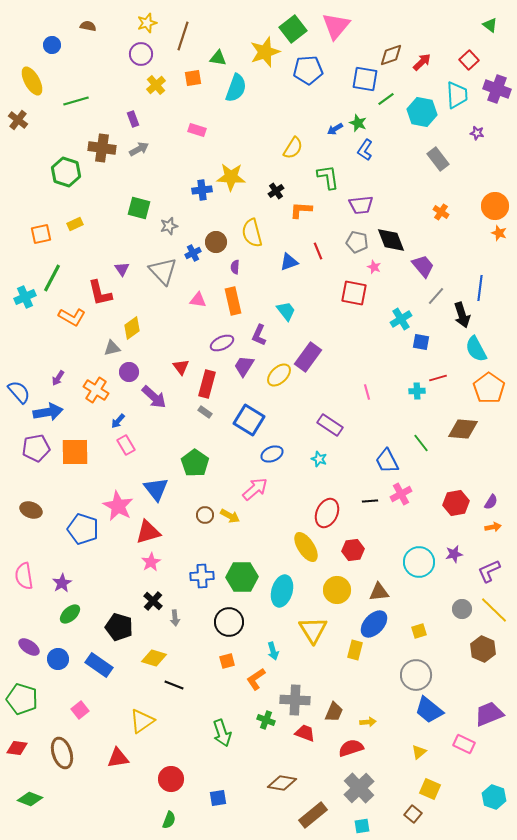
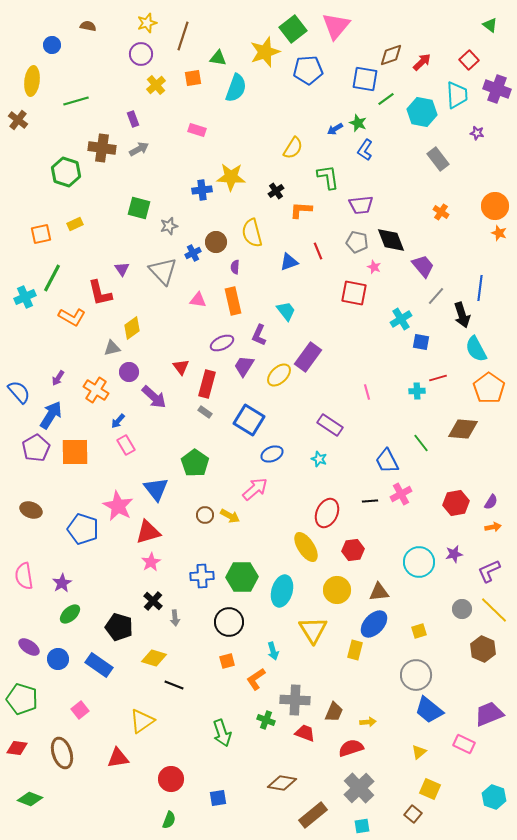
yellow ellipse at (32, 81): rotated 36 degrees clockwise
blue arrow at (48, 412): moved 3 px right, 3 px down; rotated 48 degrees counterclockwise
purple pentagon at (36, 448): rotated 20 degrees counterclockwise
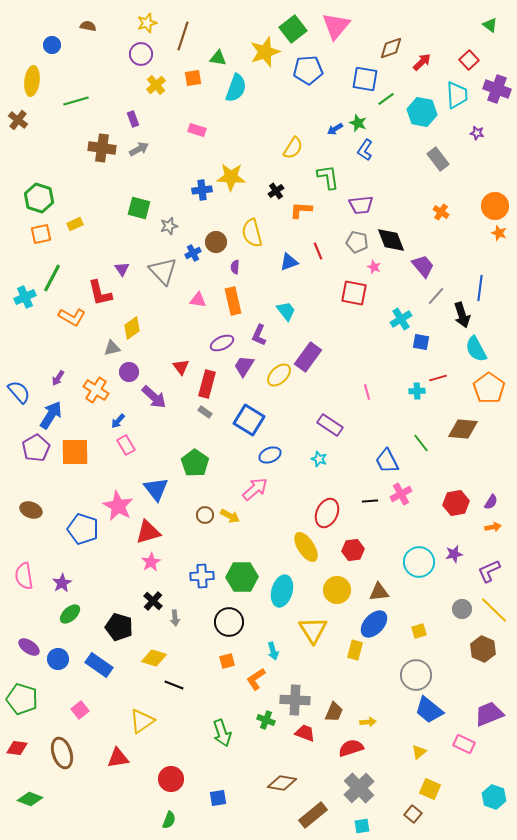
brown diamond at (391, 55): moved 7 px up
green hexagon at (66, 172): moved 27 px left, 26 px down
blue ellipse at (272, 454): moved 2 px left, 1 px down
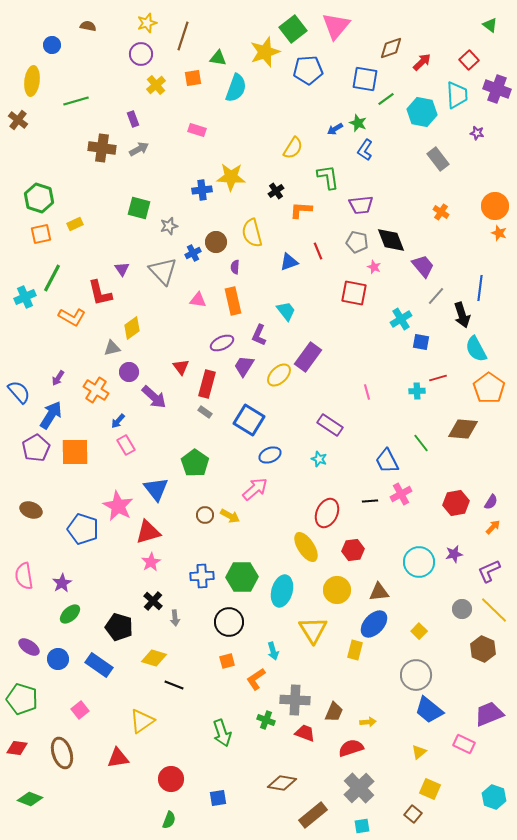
orange arrow at (493, 527): rotated 35 degrees counterclockwise
yellow square at (419, 631): rotated 28 degrees counterclockwise
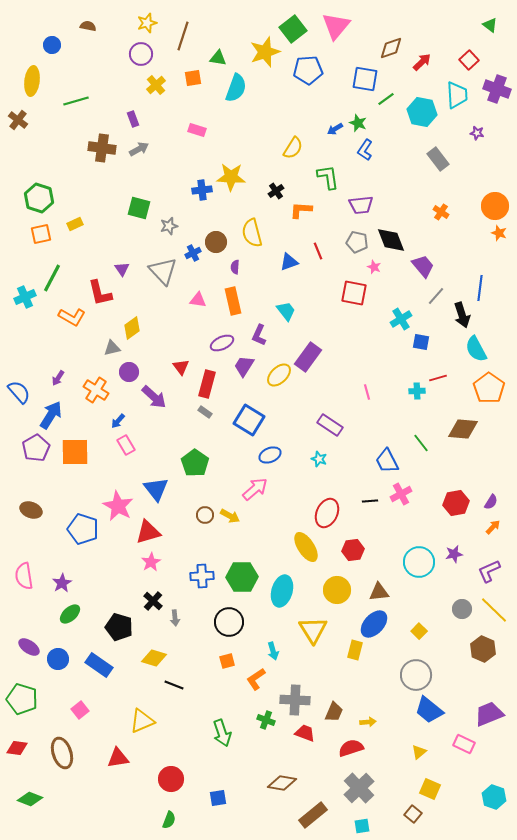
yellow triangle at (142, 721): rotated 12 degrees clockwise
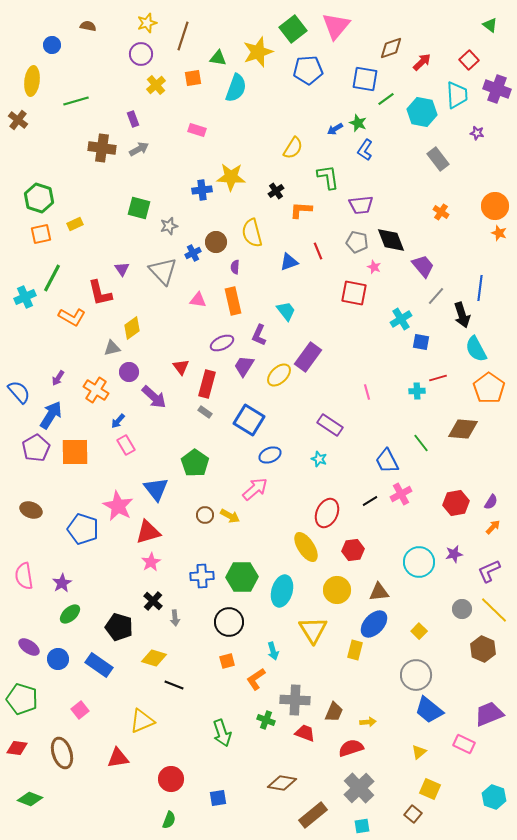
yellow star at (265, 52): moved 7 px left
black line at (370, 501): rotated 28 degrees counterclockwise
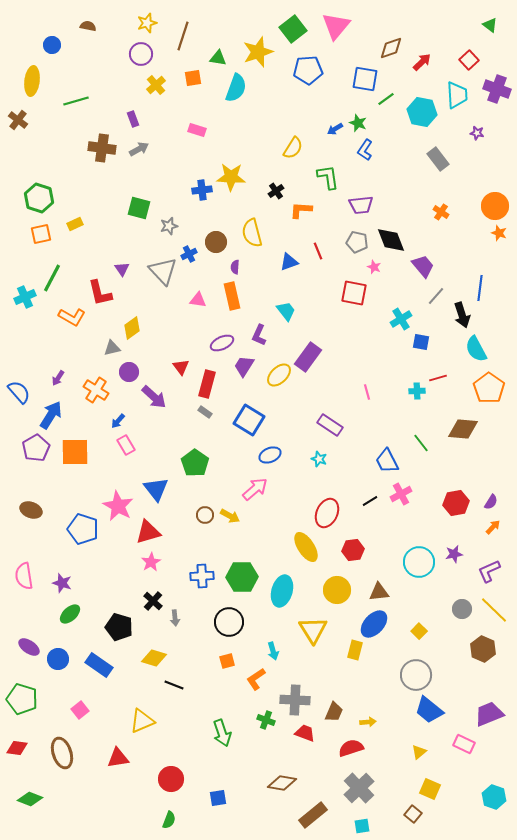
blue cross at (193, 253): moved 4 px left, 1 px down
orange rectangle at (233, 301): moved 1 px left, 5 px up
purple star at (62, 583): rotated 24 degrees counterclockwise
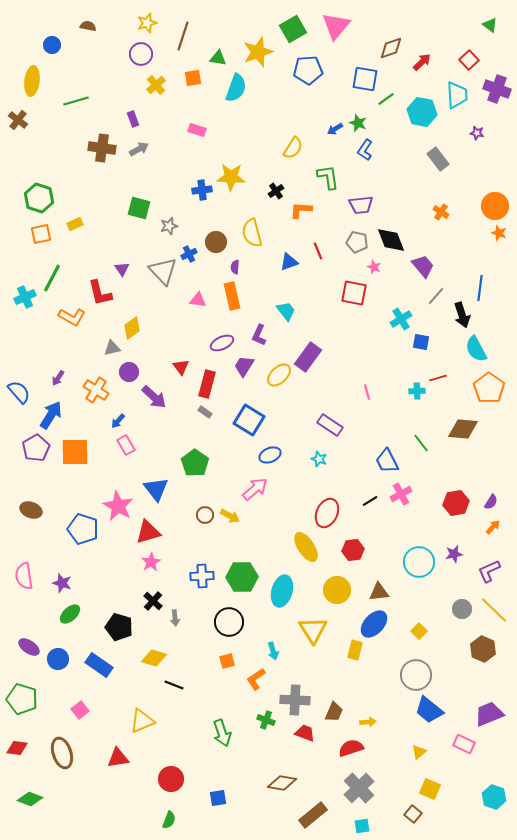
green square at (293, 29): rotated 8 degrees clockwise
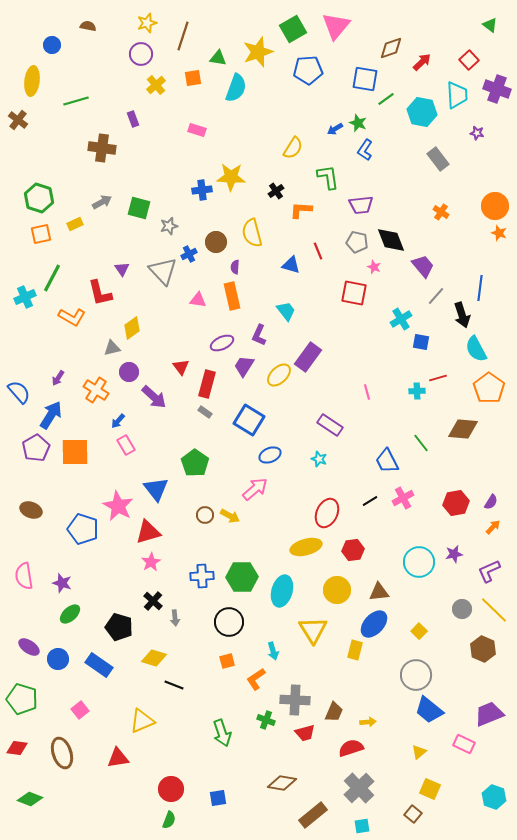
gray arrow at (139, 149): moved 37 px left, 53 px down
blue triangle at (289, 262): moved 2 px right, 3 px down; rotated 36 degrees clockwise
pink cross at (401, 494): moved 2 px right, 4 px down
yellow ellipse at (306, 547): rotated 72 degrees counterclockwise
red trapezoid at (305, 733): rotated 145 degrees clockwise
red circle at (171, 779): moved 10 px down
